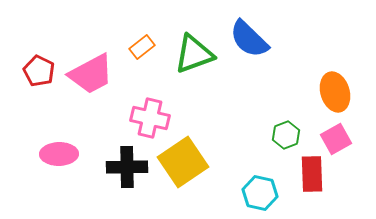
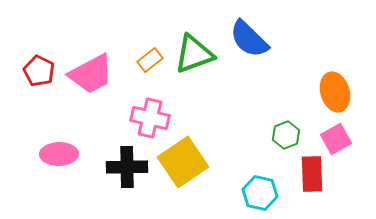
orange rectangle: moved 8 px right, 13 px down
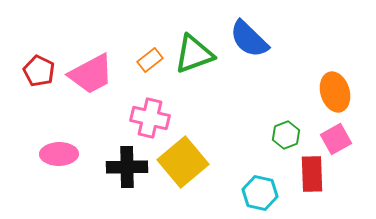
yellow square: rotated 6 degrees counterclockwise
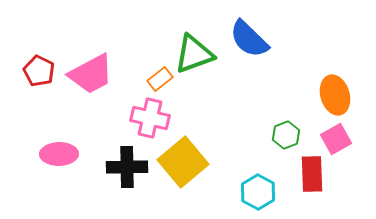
orange rectangle: moved 10 px right, 19 px down
orange ellipse: moved 3 px down
cyan hexagon: moved 2 px left, 1 px up; rotated 16 degrees clockwise
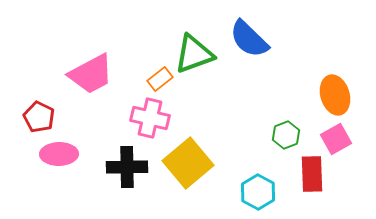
red pentagon: moved 46 px down
yellow square: moved 5 px right, 1 px down
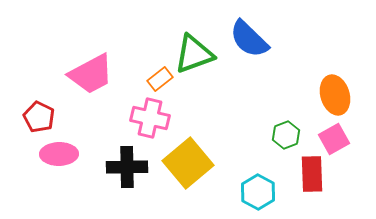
pink square: moved 2 px left
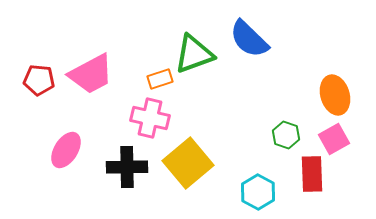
orange rectangle: rotated 20 degrees clockwise
red pentagon: moved 37 px up; rotated 20 degrees counterclockwise
green hexagon: rotated 20 degrees counterclockwise
pink ellipse: moved 7 px right, 4 px up; rotated 57 degrees counterclockwise
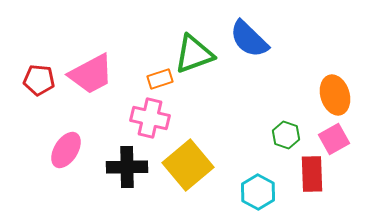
yellow square: moved 2 px down
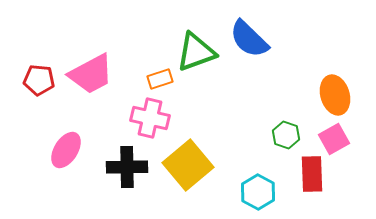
green triangle: moved 2 px right, 2 px up
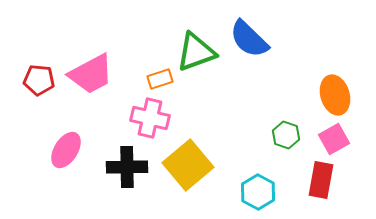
red rectangle: moved 9 px right, 6 px down; rotated 12 degrees clockwise
